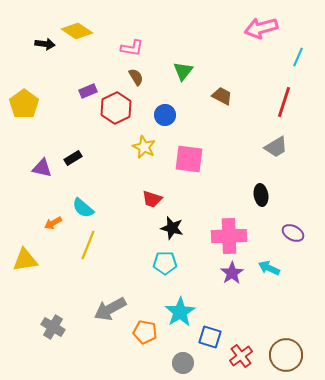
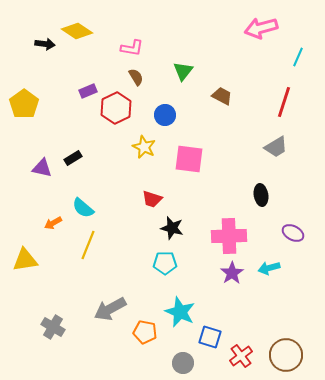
cyan arrow: rotated 40 degrees counterclockwise
cyan star: rotated 16 degrees counterclockwise
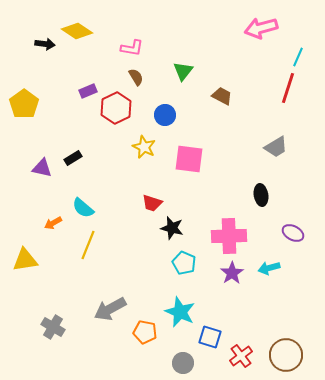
red line: moved 4 px right, 14 px up
red trapezoid: moved 4 px down
cyan pentagon: moved 19 px right; rotated 25 degrees clockwise
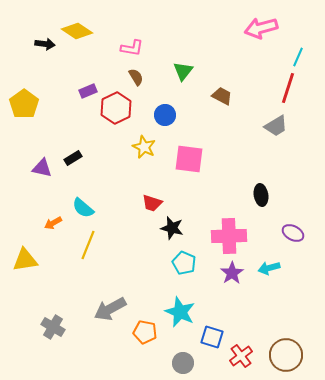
gray trapezoid: moved 21 px up
blue square: moved 2 px right
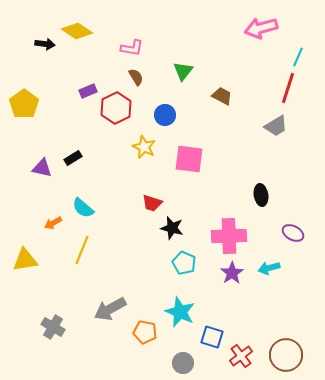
yellow line: moved 6 px left, 5 px down
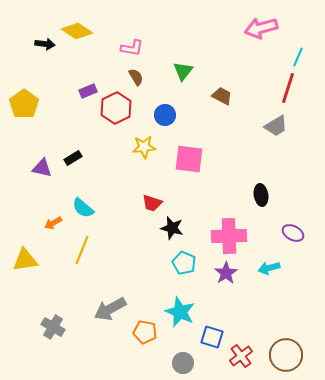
yellow star: rotated 30 degrees counterclockwise
purple star: moved 6 px left
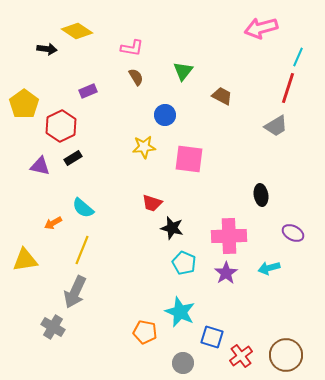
black arrow: moved 2 px right, 5 px down
red hexagon: moved 55 px left, 18 px down
purple triangle: moved 2 px left, 2 px up
gray arrow: moved 35 px left, 17 px up; rotated 36 degrees counterclockwise
